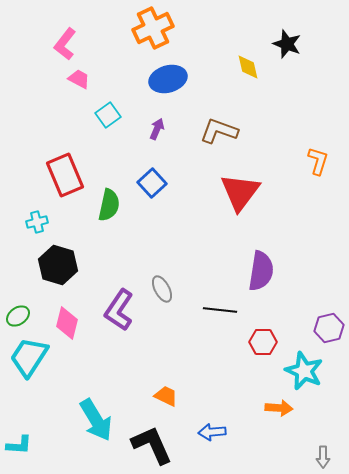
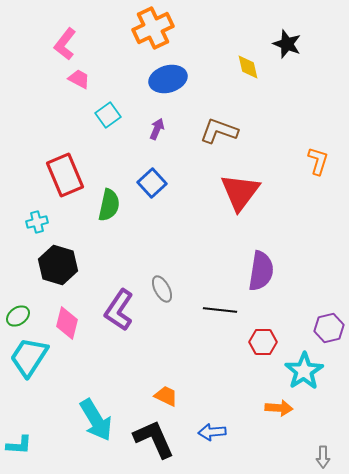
cyan star: rotated 15 degrees clockwise
black L-shape: moved 2 px right, 6 px up
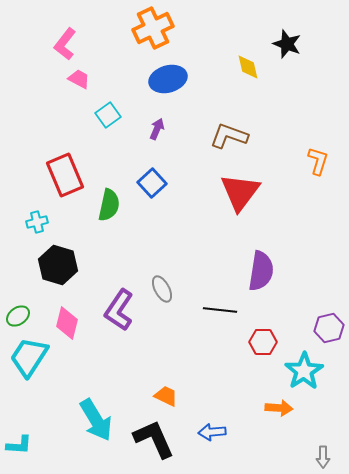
brown L-shape: moved 10 px right, 5 px down
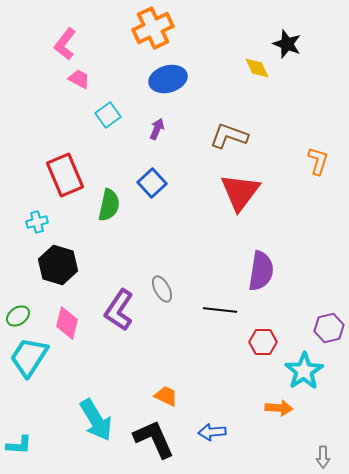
yellow diamond: moved 9 px right, 1 px down; rotated 12 degrees counterclockwise
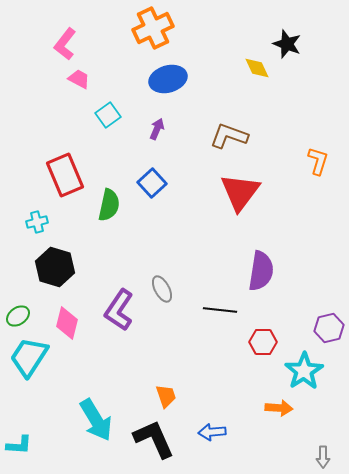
black hexagon: moved 3 px left, 2 px down
orange trapezoid: rotated 45 degrees clockwise
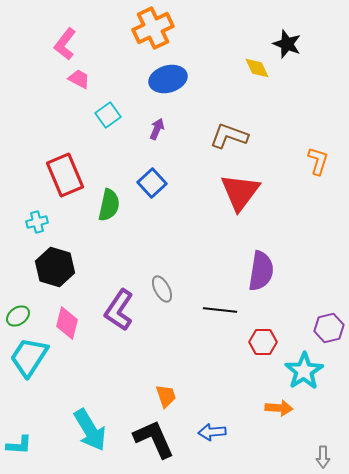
cyan arrow: moved 6 px left, 10 px down
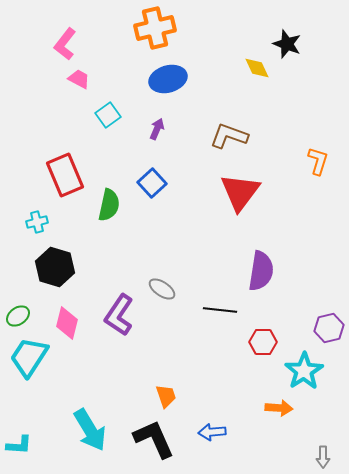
orange cross: moved 2 px right; rotated 12 degrees clockwise
gray ellipse: rotated 28 degrees counterclockwise
purple L-shape: moved 5 px down
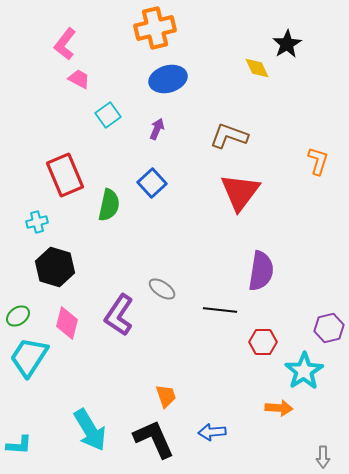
black star: rotated 20 degrees clockwise
